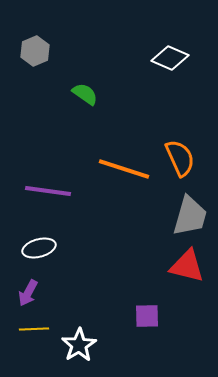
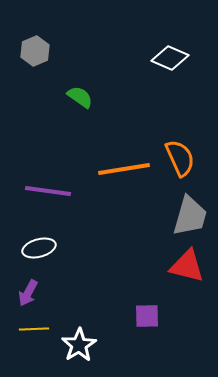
green semicircle: moved 5 px left, 3 px down
orange line: rotated 27 degrees counterclockwise
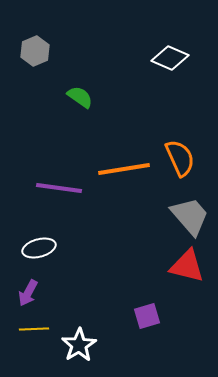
purple line: moved 11 px right, 3 px up
gray trapezoid: rotated 57 degrees counterclockwise
purple square: rotated 16 degrees counterclockwise
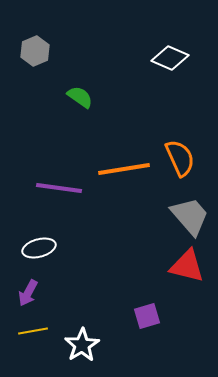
yellow line: moved 1 px left, 2 px down; rotated 8 degrees counterclockwise
white star: moved 3 px right
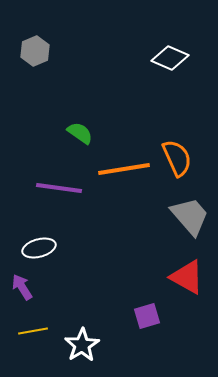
green semicircle: moved 36 px down
orange semicircle: moved 3 px left
red triangle: moved 11 px down; rotated 15 degrees clockwise
purple arrow: moved 6 px left, 6 px up; rotated 120 degrees clockwise
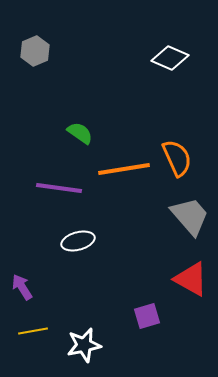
white ellipse: moved 39 px right, 7 px up
red triangle: moved 4 px right, 2 px down
white star: moved 2 px right; rotated 20 degrees clockwise
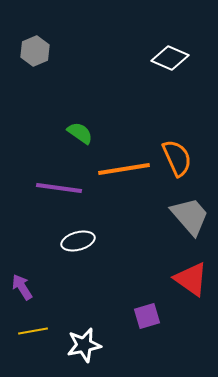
red triangle: rotated 6 degrees clockwise
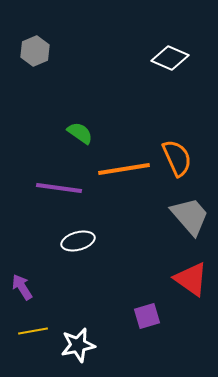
white star: moved 6 px left
